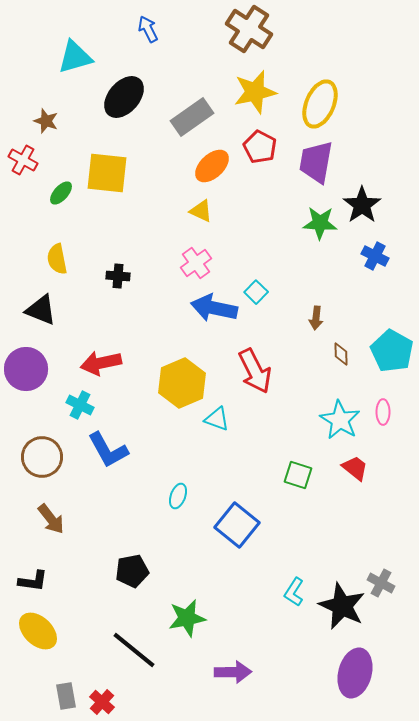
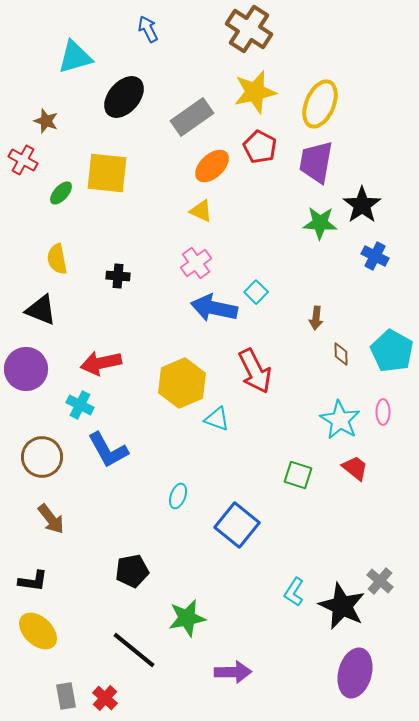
gray cross at (381, 583): moved 1 px left, 2 px up; rotated 12 degrees clockwise
red cross at (102, 702): moved 3 px right, 4 px up
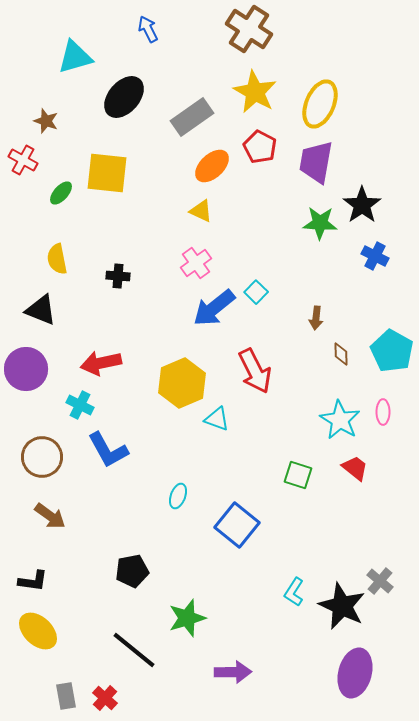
yellow star at (255, 92): rotated 30 degrees counterclockwise
blue arrow at (214, 308): rotated 51 degrees counterclockwise
brown arrow at (51, 519): moved 1 px left, 3 px up; rotated 16 degrees counterclockwise
green star at (187, 618): rotated 6 degrees counterclockwise
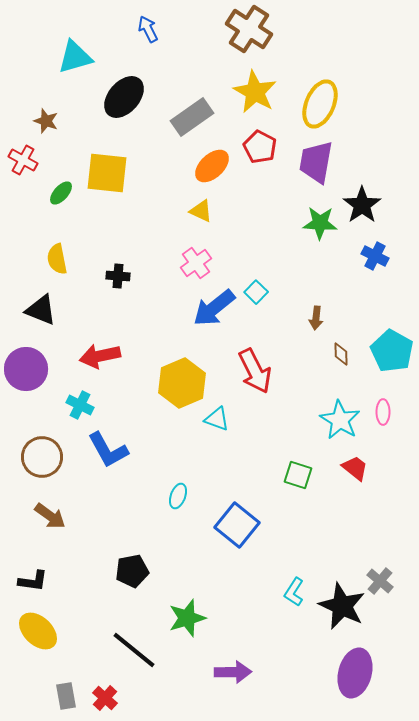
red arrow at (101, 363): moved 1 px left, 7 px up
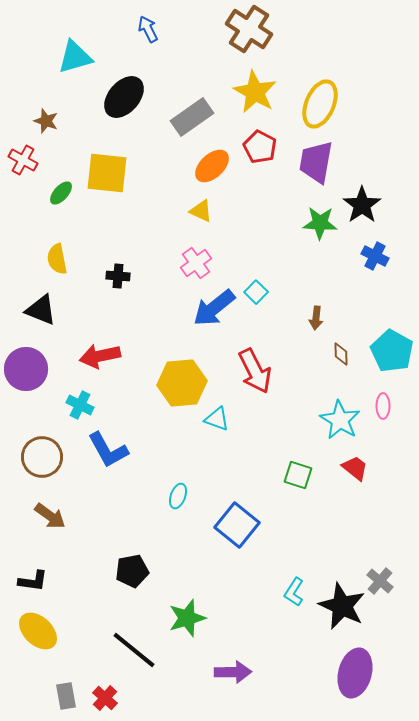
yellow hexagon at (182, 383): rotated 18 degrees clockwise
pink ellipse at (383, 412): moved 6 px up
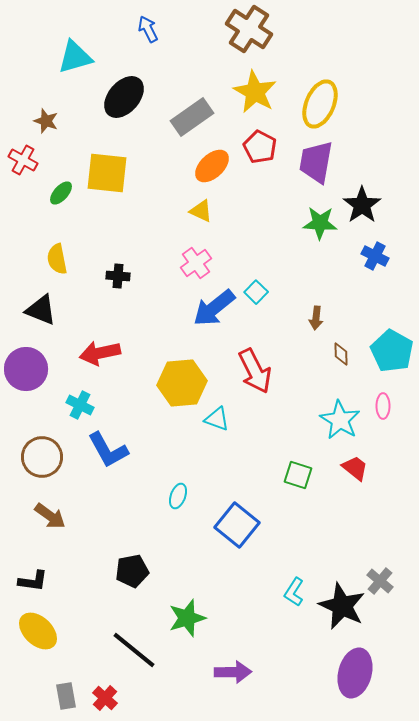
red arrow at (100, 356): moved 3 px up
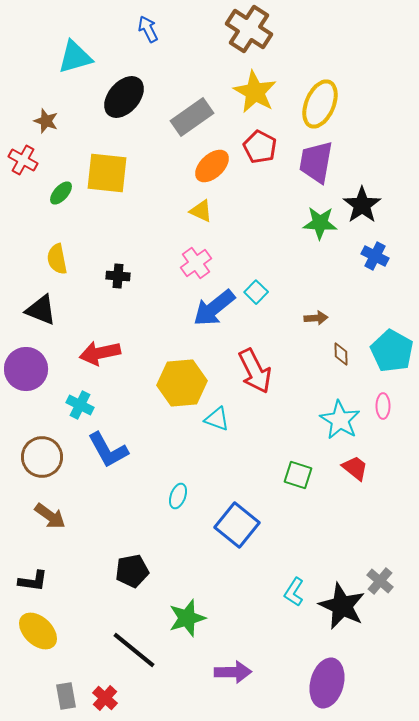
brown arrow at (316, 318): rotated 100 degrees counterclockwise
purple ellipse at (355, 673): moved 28 px left, 10 px down
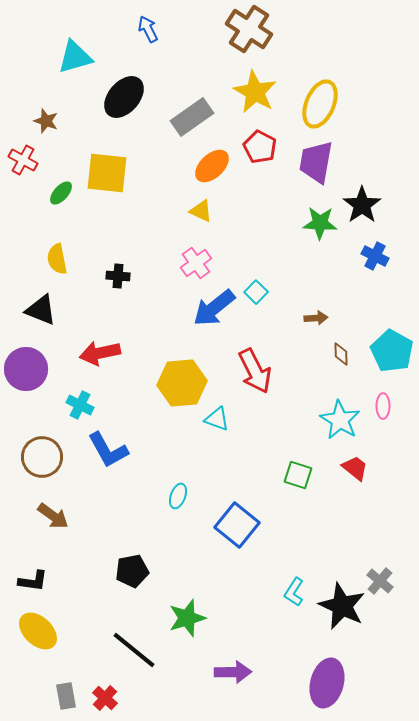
brown arrow at (50, 516): moved 3 px right
